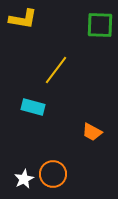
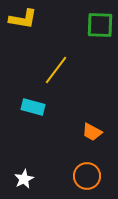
orange circle: moved 34 px right, 2 px down
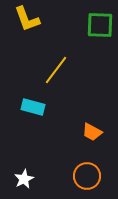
yellow L-shape: moved 4 px right; rotated 60 degrees clockwise
